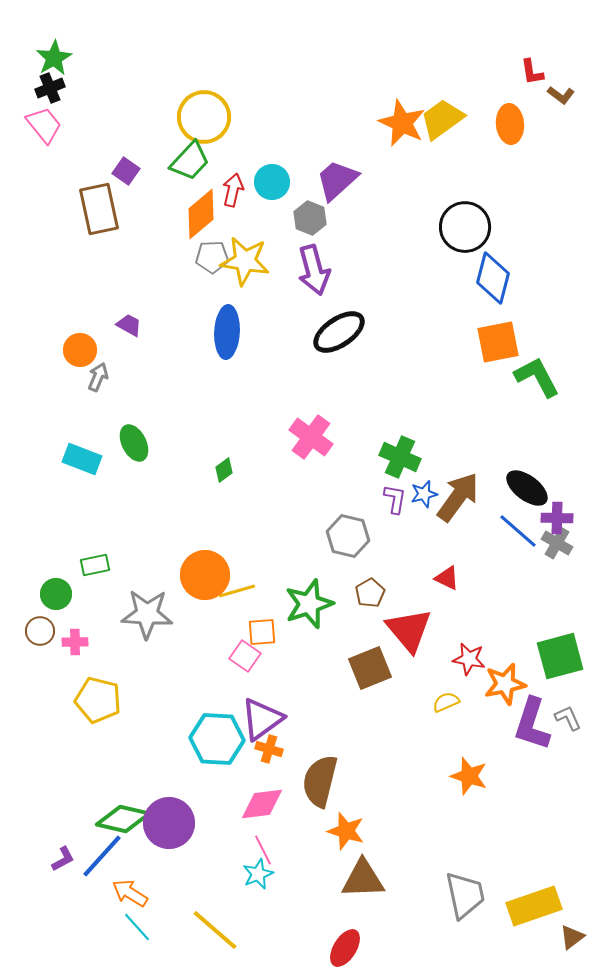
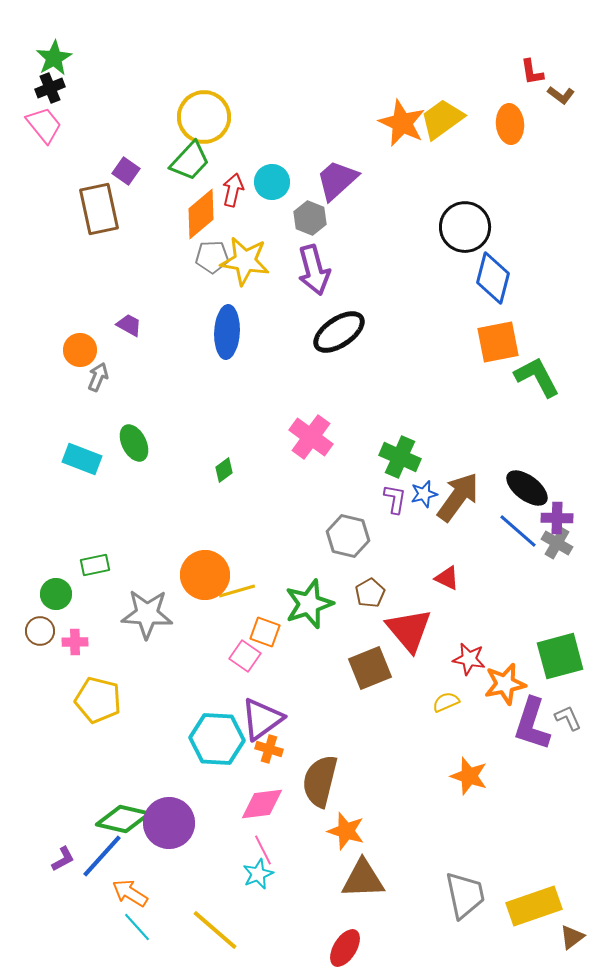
orange square at (262, 632): moved 3 px right; rotated 24 degrees clockwise
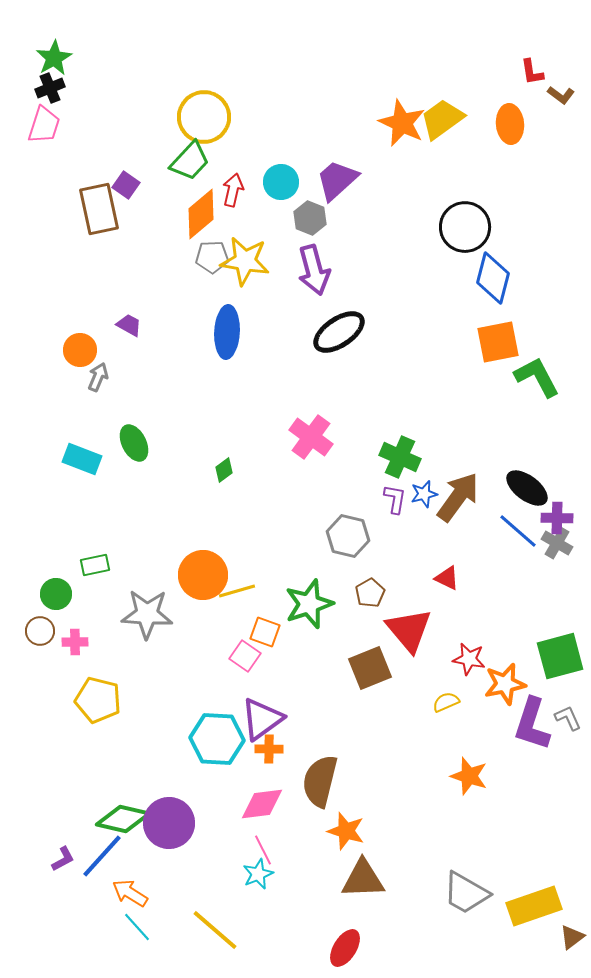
pink trapezoid at (44, 125): rotated 57 degrees clockwise
purple square at (126, 171): moved 14 px down
cyan circle at (272, 182): moved 9 px right
orange circle at (205, 575): moved 2 px left
orange cross at (269, 749): rotated 16 degrees counterclockwise
gray trapezoid at (465, 895): moved 1 px right, 2 px up; rotated 132 degrees clockwise
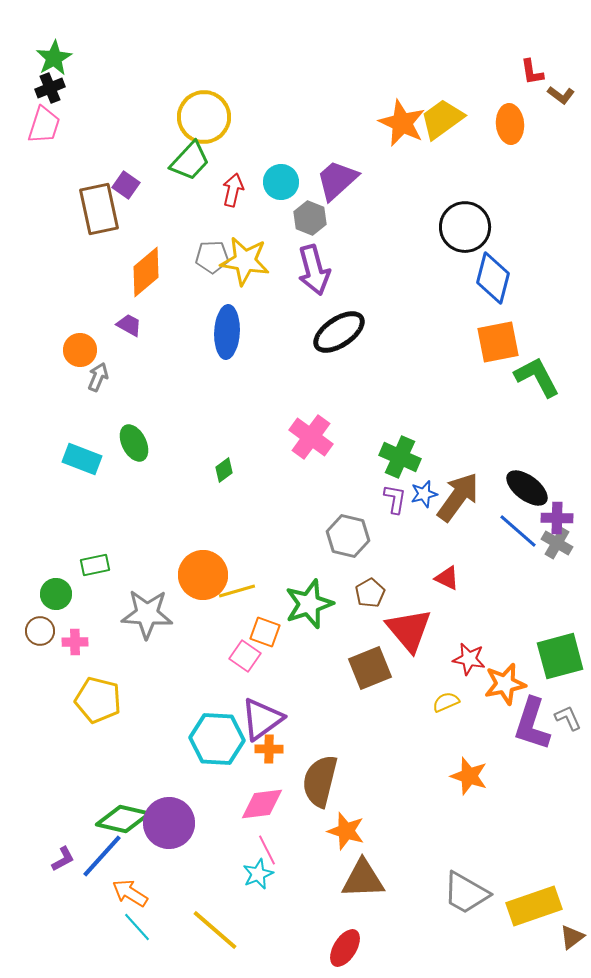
orange diamond at (201, 214): moved 55 px left, 58 px down
pink line at (263, 850): moved 4 px right
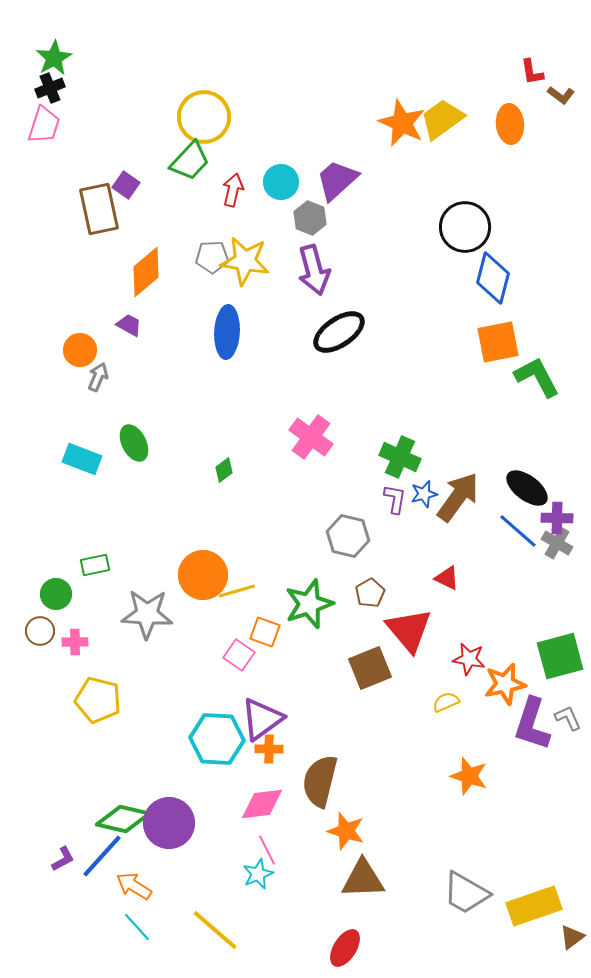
pink square at (245, 656): moved 6 px left, 1 px up
orange arrow at (130, 893): moved 4 px right, 7 px up
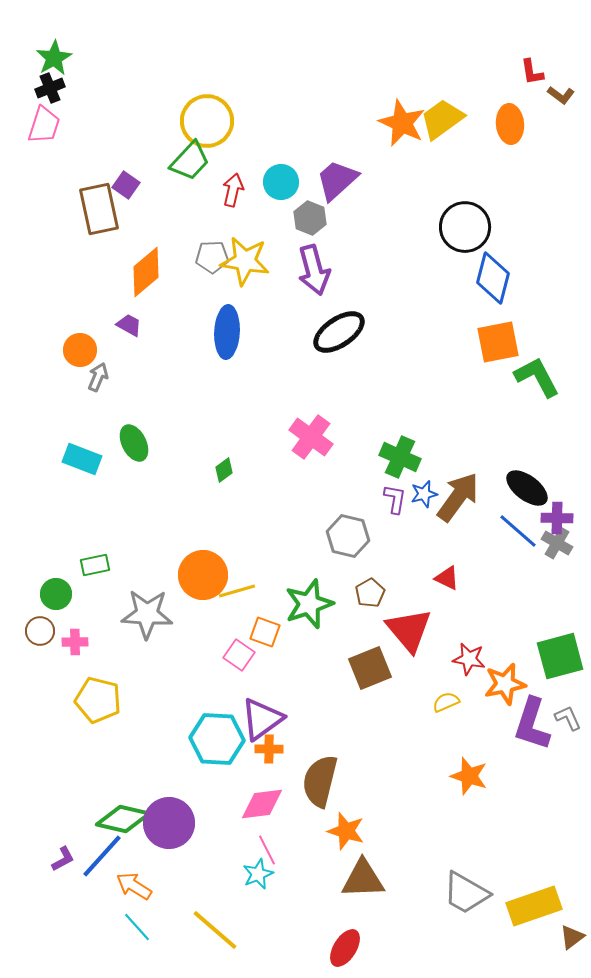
yellow circle at (204, 117): moved 3 px right, 4 px down
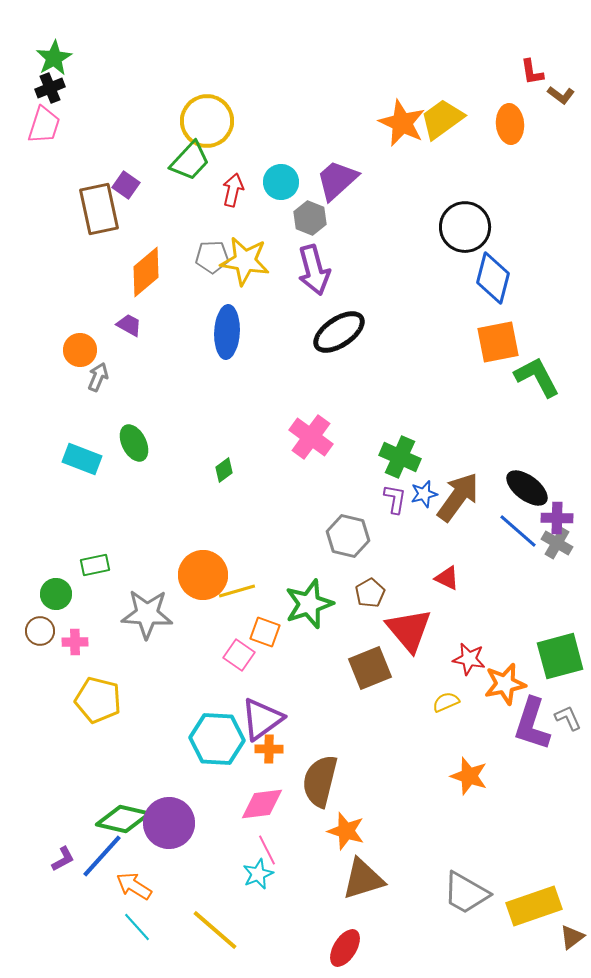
brown triangle at (363, 879): rotated 15 degrees counterclockwise
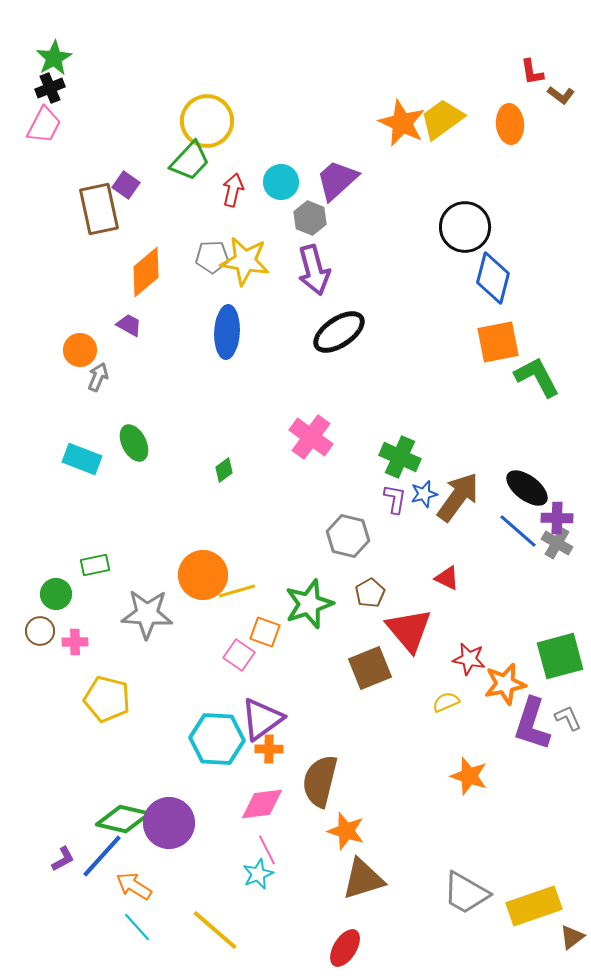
pink trapezoid at (44, 125): rotated 9 degrees clockwise
yellow pentagon at (98, 700): moved 9 px right, 1 px up
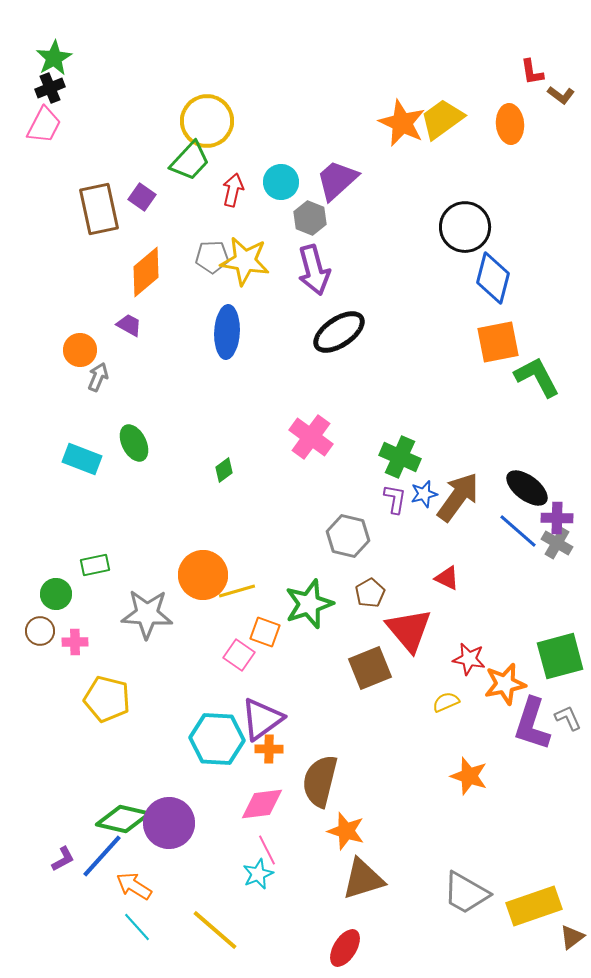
purple square at (126, 185): moved 16 px right, 12 px down
